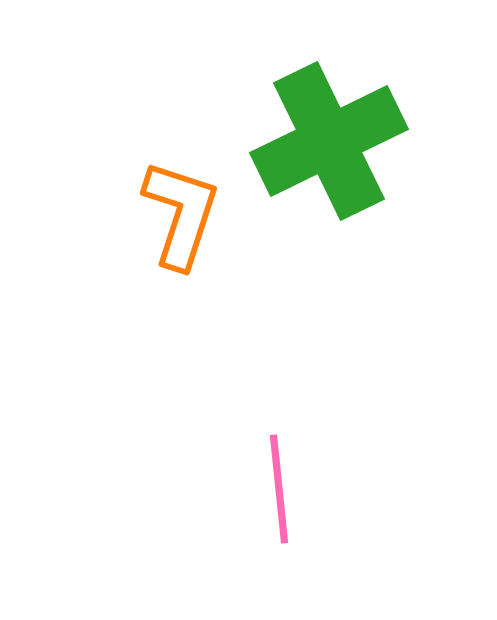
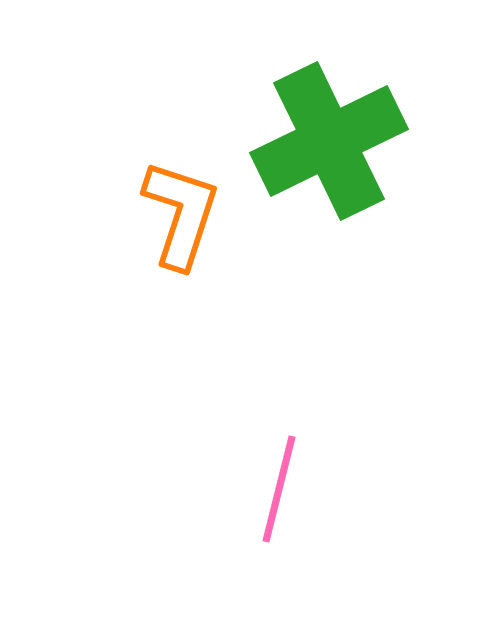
pink line: rotated 20 degrees clockwise
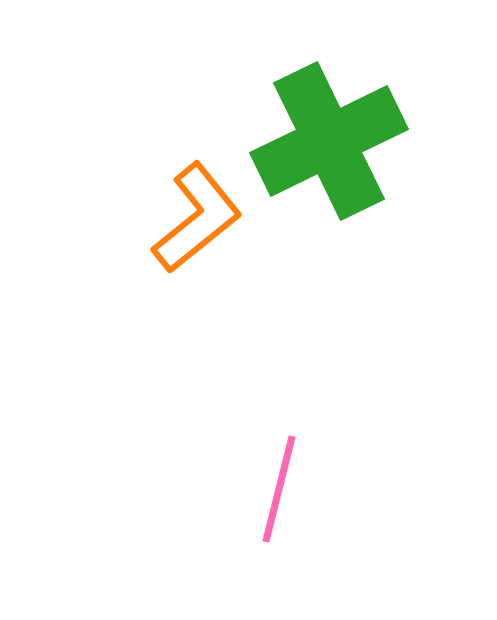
orange L-shape: moved 16 px right, 4 px down; rotated 33 degrees clockwise
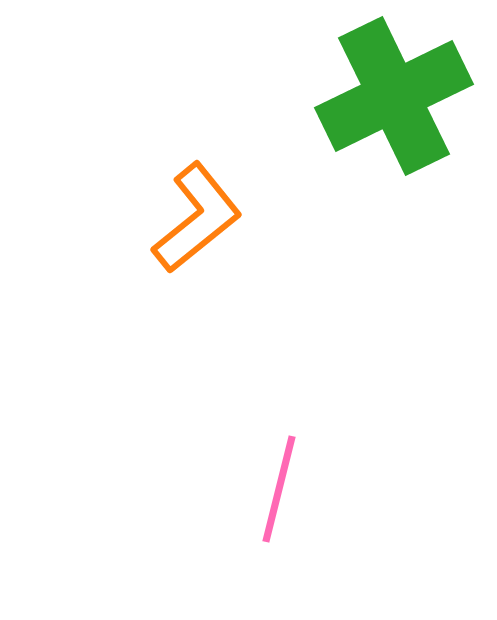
green cross: moved 65 px right, 45 px up
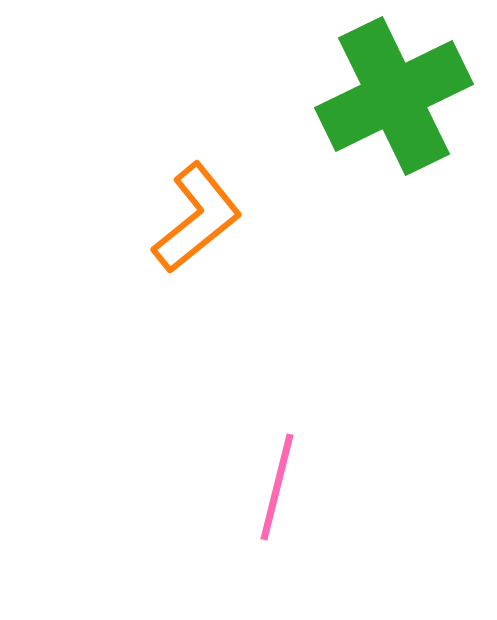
pink line: moved 2 px left, 2 px up
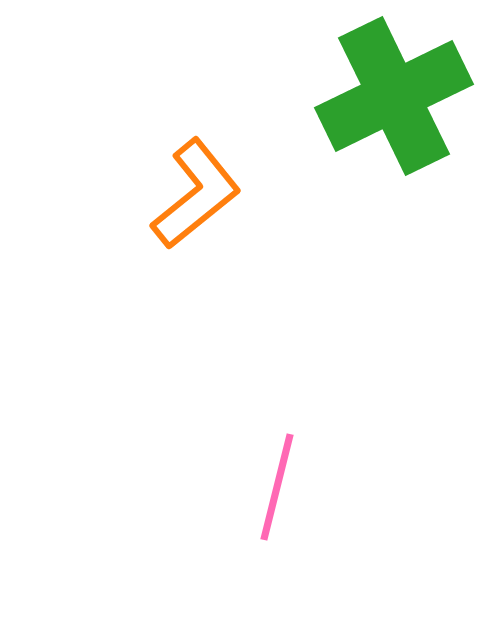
orange L-shape: moved 1 px left, 24 px up
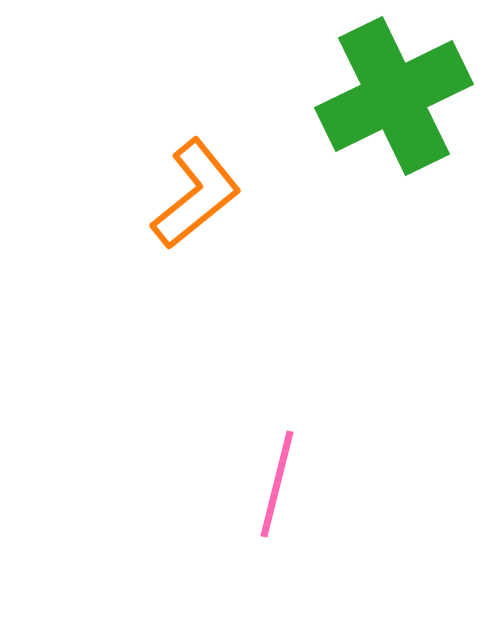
pink line: moved 3 px up
